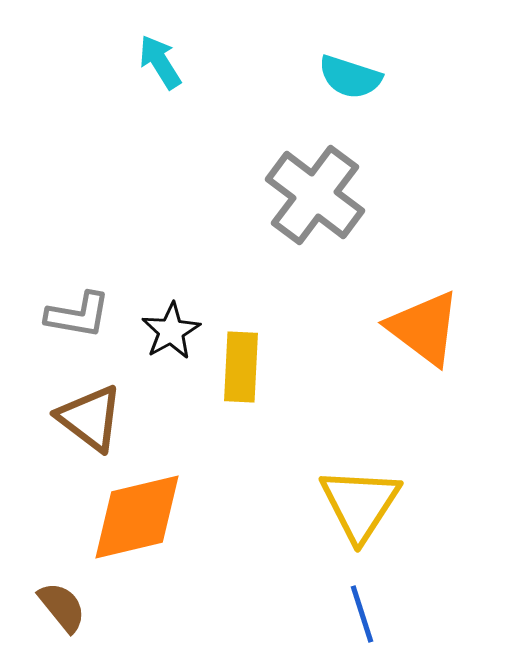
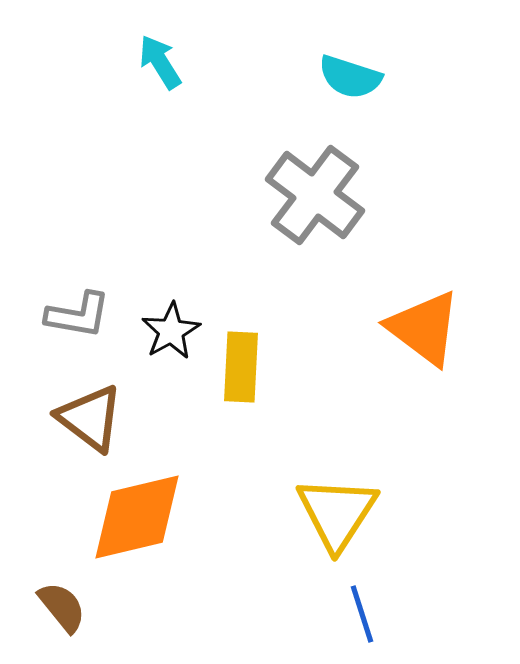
yellow triangle: moved 23 px left, 9 px down
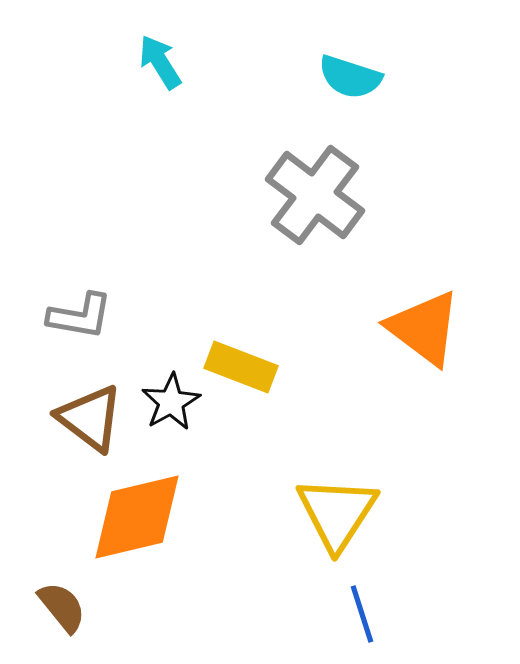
gray L-shape: moved 2 px right, 1 px down
black star: moved 71 px down
yellow rectangle: rotated 72 degrees counterclockwise
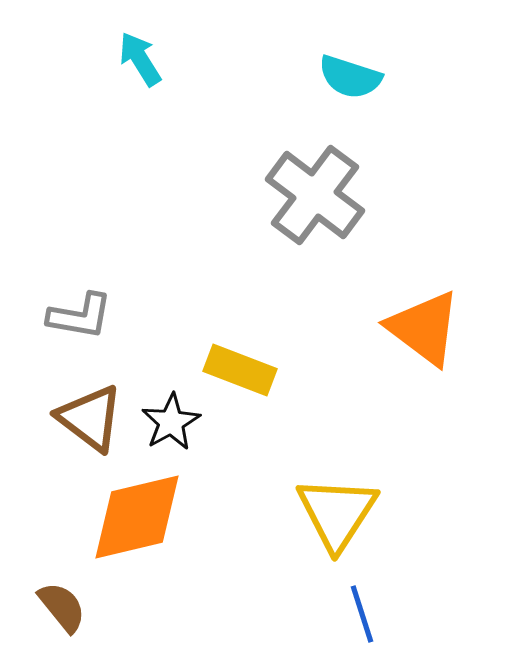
cyan arrow: moved 20 px left, 3 px up
yellow rectangle: moved 1 px left, 3 px down
black star: moved 20 px down
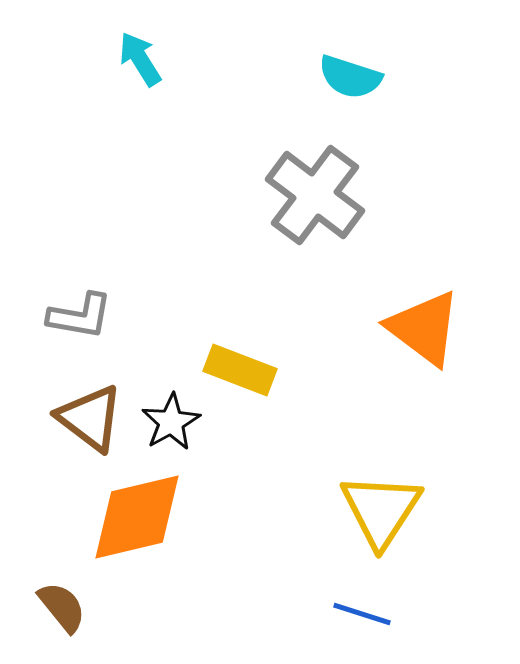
yellow triangle: moved 44 px right, 3 px up
blue line: rotated 54 degrees counterclockwise
